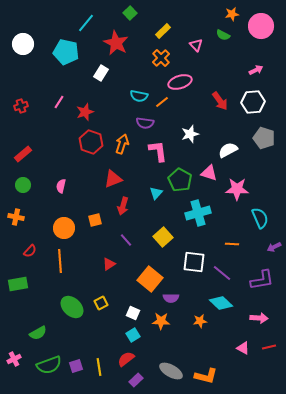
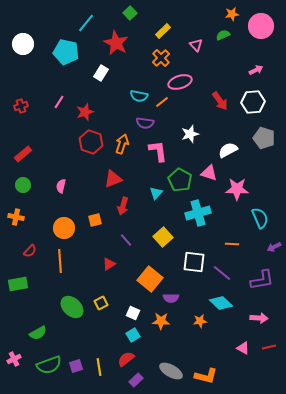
green semicircle at (223, 35): rotated 128 degrees clockwise
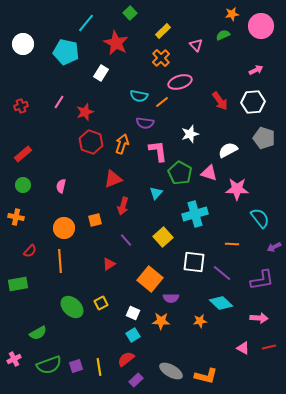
green pentagon at (180, 180): moved 7 px up
cyan cross at (198, 213): moved 3 px left, 1 px down
cyan semicircle at (260, 218): rotated 15 degrees counterclockwise
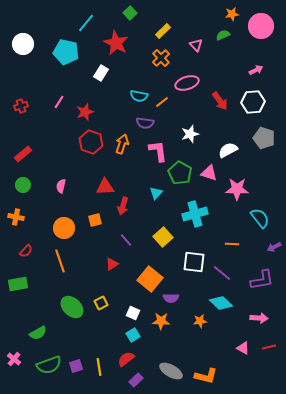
pink ellipse at (180, 82): moved 7 px right, 1 px down
red triangle at (113, 179): moved 8 px left, 8 px down; rotated 18 degrees clockwise
red semicircle at (30, 251): moved 4 px left
orange line at (60, 261): rotated 15 degrees counterclockwise
red triangle at (109, 264): moved 3 px right
pink cross at (14, 359): rotated 24 degrees counterclockwise
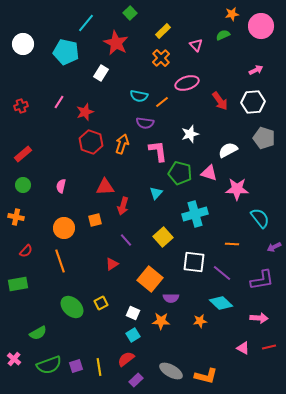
green pentagon at (180, 173): rotated 15 degrees counterclockwise
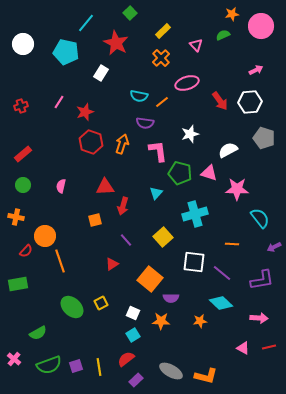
white hexagon at (253, 102): moved 3 px left
orange circle at (64, 228): moved 19 px left, 8 px down
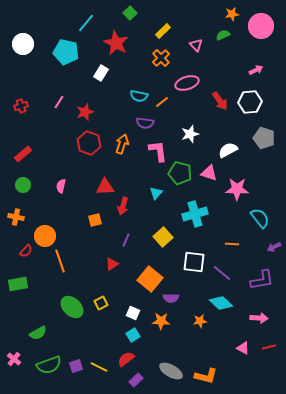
red hexagon at (91, 142): moved 2 px left, 1 px down
purple line at (126, 240): rotated 64 degrees clockwise
yellow line at (99, 367): rotated 54 degrees counterclockwise
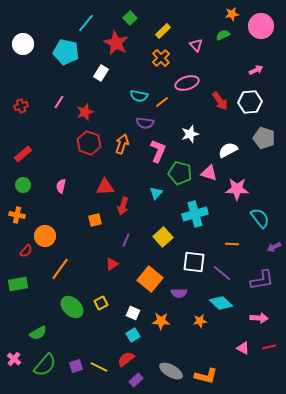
green square at (130, 13): moved 5 px down
pink L-shape at (158, 151): rotated 30 degrees clockwise
orange cross at (16, 217): moved 1 px right, 2 px up
orange line at (60, 261): moved 8 px down; rotated 55 degrees clockwise
purple semicircle at (171, 298): moved 8 px right, 5 px up
green semicircle at (49, 365): moved 4 px left; rotated 30 degrees counterclockwise
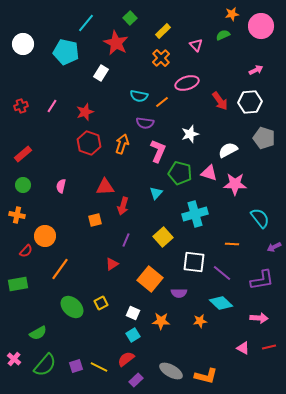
pink line at (59, 102): moved 7 px left, 4 px down
pink star at (237, 189): moved 2 px left, 5 px up
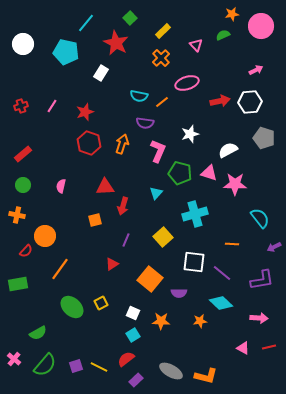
red arrow at (220, 101): rotated 66 degrees counterclockwise
